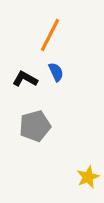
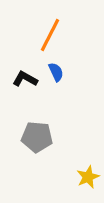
gray pentagon: moved 2 px right, 11 px down; rotated 20 degrees clockwise
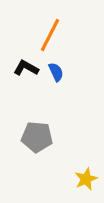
black L-shape: moved 1 px right, 11 px up
yellow star: moved 2 px left, 2 px down
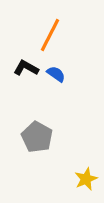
blue semicircle: moved 2 px down; rotated 30 degrees counterclockwise
gray pentagon: rotated 24 degrees clockwise
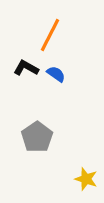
gray pentagon: rotated 8 degrees clockwise
yellow star: rotated 30 degrees counterclockwise
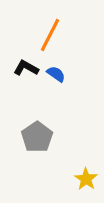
yellow star: rotated 15 degrees clockwise
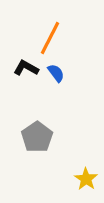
orange line: moved 3 px down
blue semicircle: moved 1 px up; rotated 18 degrees clockwise
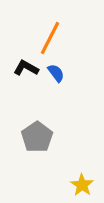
yellow star: moved 4 px left, 6 px down
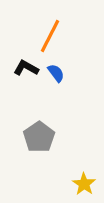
orange line: moved 2 px up
gray pentagon: moved 2 px right
yellow star: moved 2 px right, 1 px up
